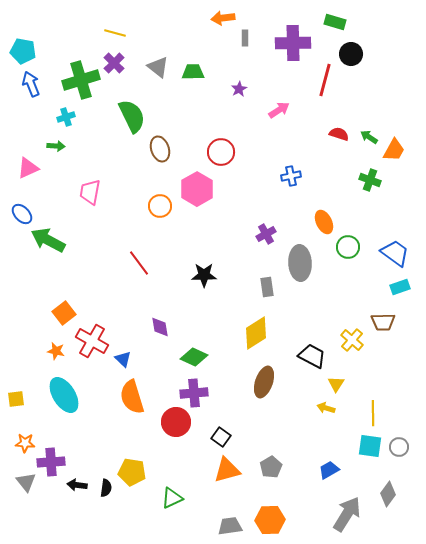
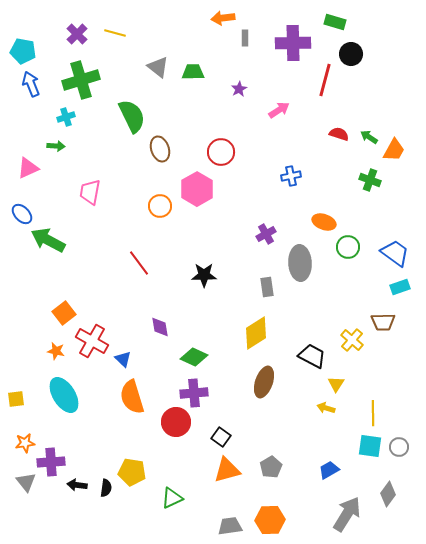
purple cross at (114, 63): moved 37 px left, 29 px up
orange ellipse at (324, 222): rotated 45 degrees counterclockwise
orange star at (25, 443): rotated 12 degrees counterclockwise
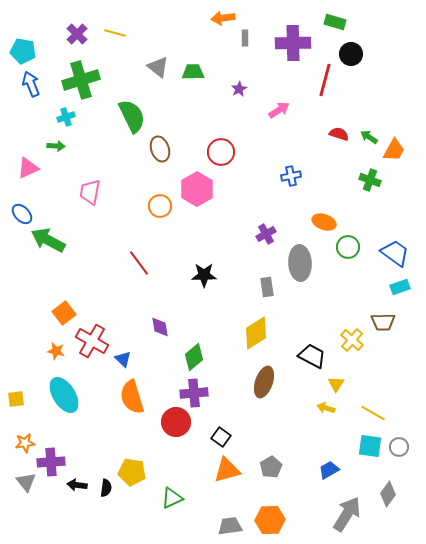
green diamond at (194, 357): rotated 64 degrees counterclockwise
yellow line at (373, 413): rotated 60 degrees counterclockwise
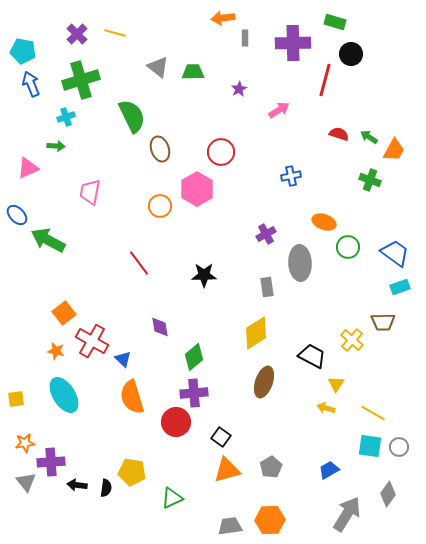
blue ellipse at (22, 214): moved 5 px left, 1 px down
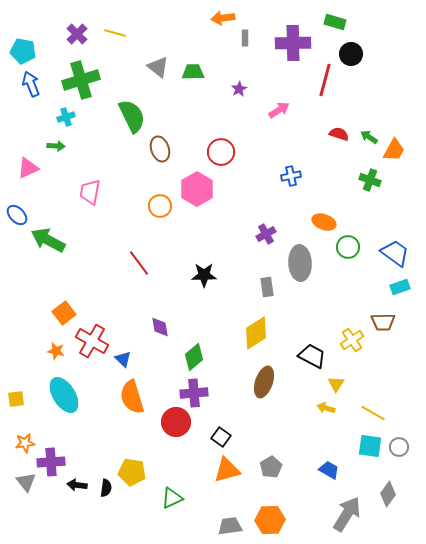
yellow cross at (352, 340): rotated 15 degrees clockwise
blue trapezoid at (329, 470): rotated 60 degrees clockwise
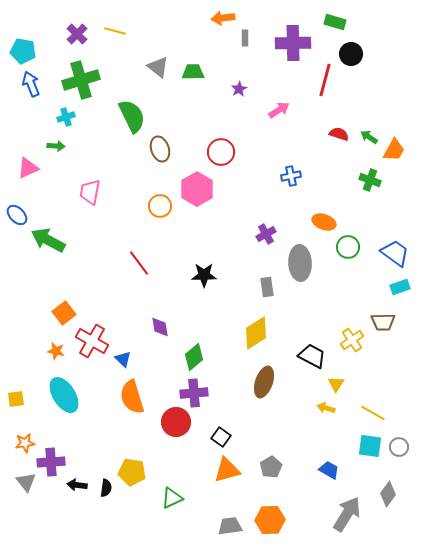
yellow line at (115, 33): moved 2 px up
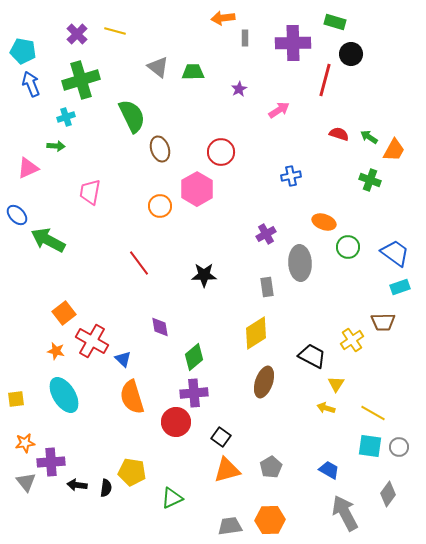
gray arrow at (347, 514): moved 2 px left, 1 px up; rotated 60 degrees counterclockwise
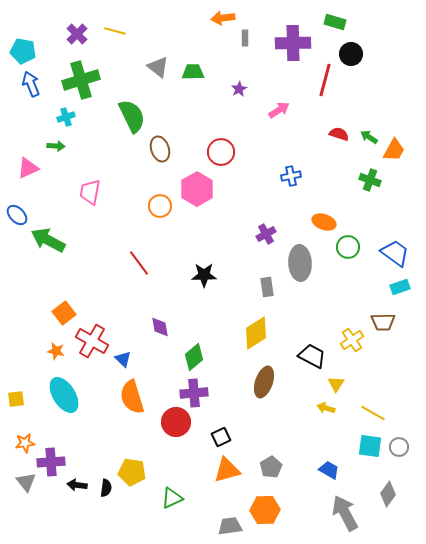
black square at (221, 437): rotated 30 degrees clockwise
orange hexagon at (270, 520): moved 5 px left, 10 px up
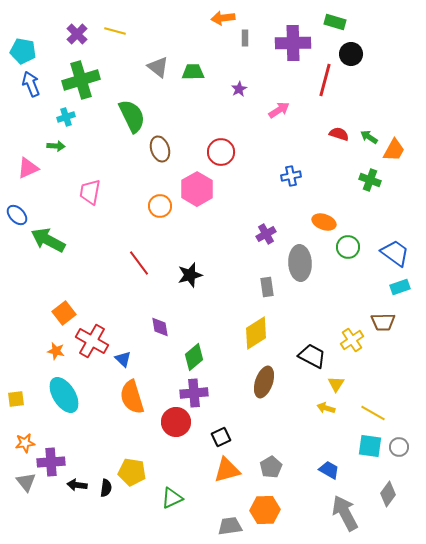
black star at (204, 275): moved 14 px left; rotated 15 degrees counterclockwise
